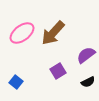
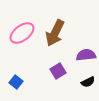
brown arrow: moved 2 px right; rotated 16 degrees counterclockwise
purple semicircle: rotated 30 degrees clockwise
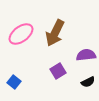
pink ellipse: moved 1 px left, 1 px down
blue square: moved 2 px left
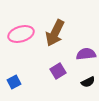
pink ellipse: rotated 20 degrees clockwise
purple semicircle: moved 1 px up
blue square: rotated 24 degrees clockwise
